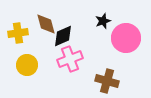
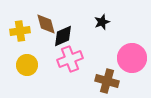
black star: moved 1 px left, 1 px down
yellow cross: moved 2 px right, 2 px up
pink circle: moved 6 px right, 20 px down
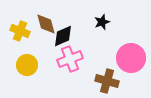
yellow cross: rotated 30 degrees clockwise
pink circle: moved 1 px left
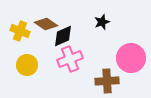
brown diamond: rotated 40 degrees counterclockwise
brown cross: rotated 20 degrees counterclockwise
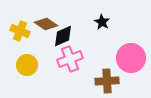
black star: rotated 21 degrees counterclockwise
